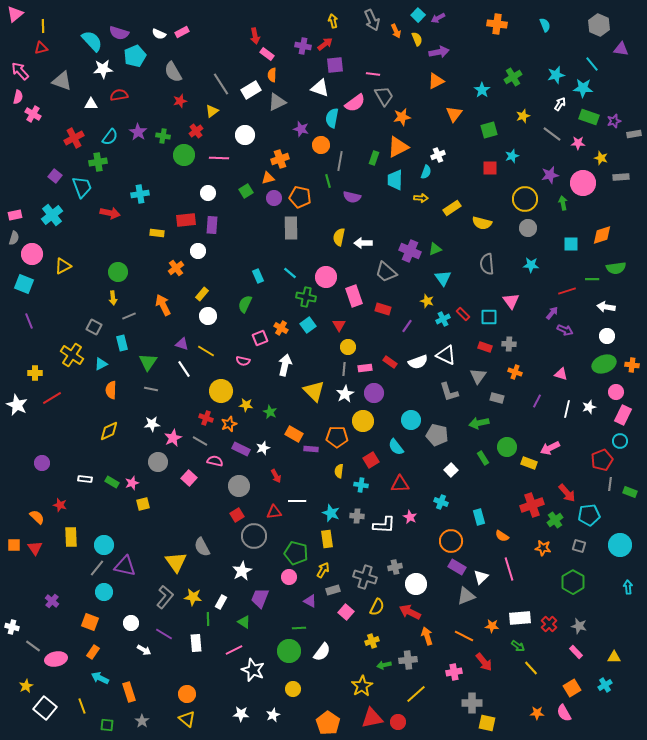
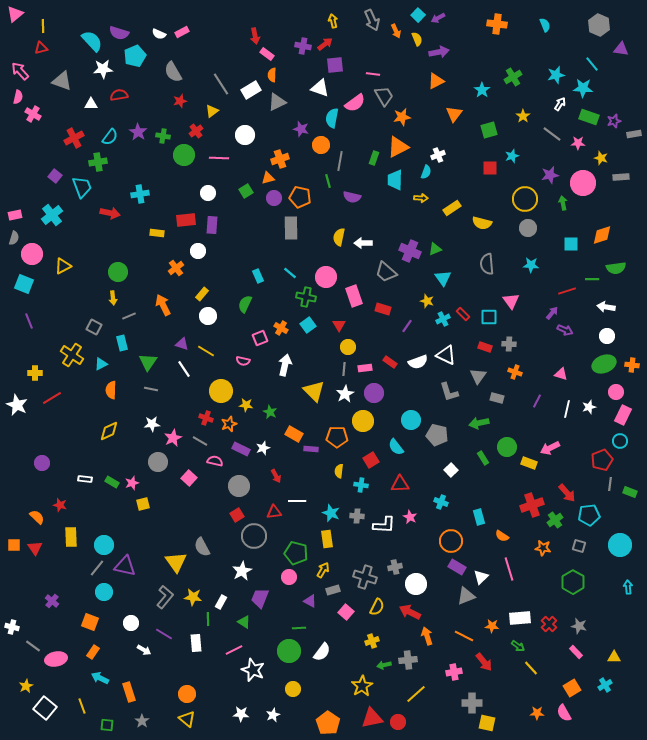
yellow star at (523, 116): rotated 16 degrees counterclockwise
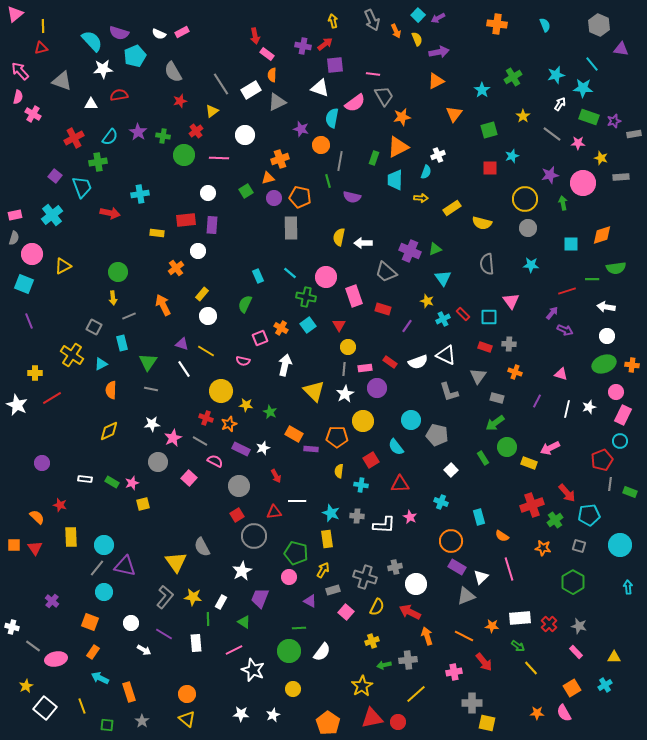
purple circle at (374, 393): moved 3 px right, 5 px up
green arrow at (479, 423): moved 16 px right; rotated 24 degrees counterclockwise
pink semicircle at (215, 461): rotated 14 degrees clockwise
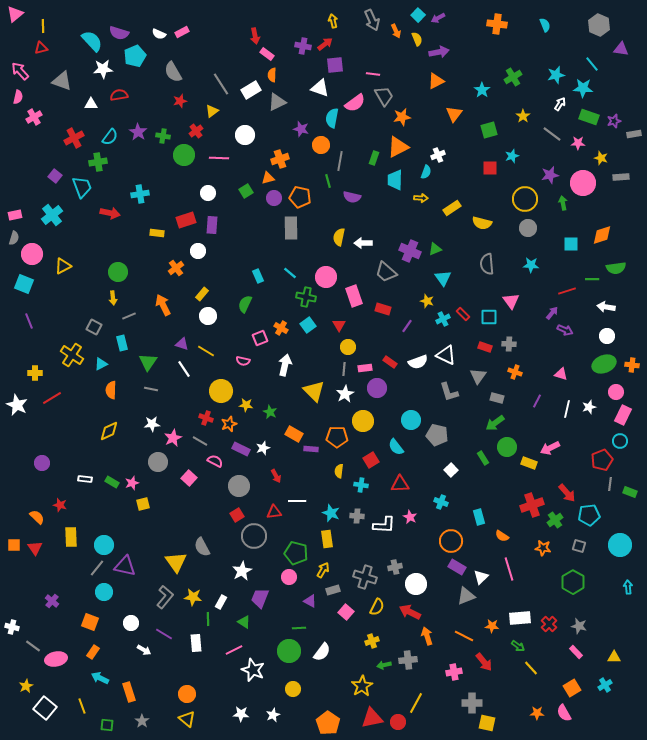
pink cross at (33, 114): moved 1 px right, 3 px down; rotated 28 degrees clockwise
red rectangle at (186, 220): rotated 12 degrees counterclockwise
yellow line at (416, 694): moved 9 px down; rotated 20 degrees counterclockwise
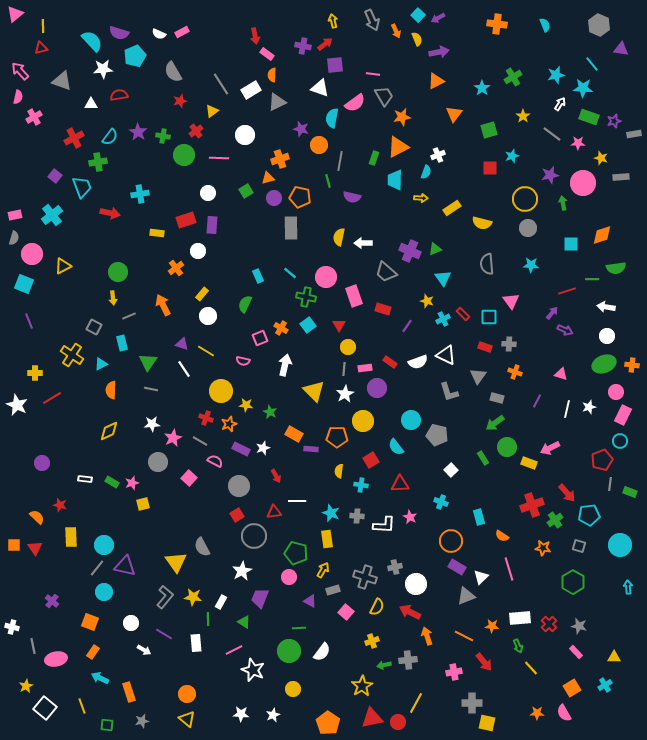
cyan star at (482, 90): moved 2 px up
orange circle at (321, 145): moved 2 px left
gray line at (33, 646): rotated 42 degrees clockwise
green arrow at (518, 646): rotated 32 degrees clockwise
gray star at (142, 721): rotated 24 degrees clockwise
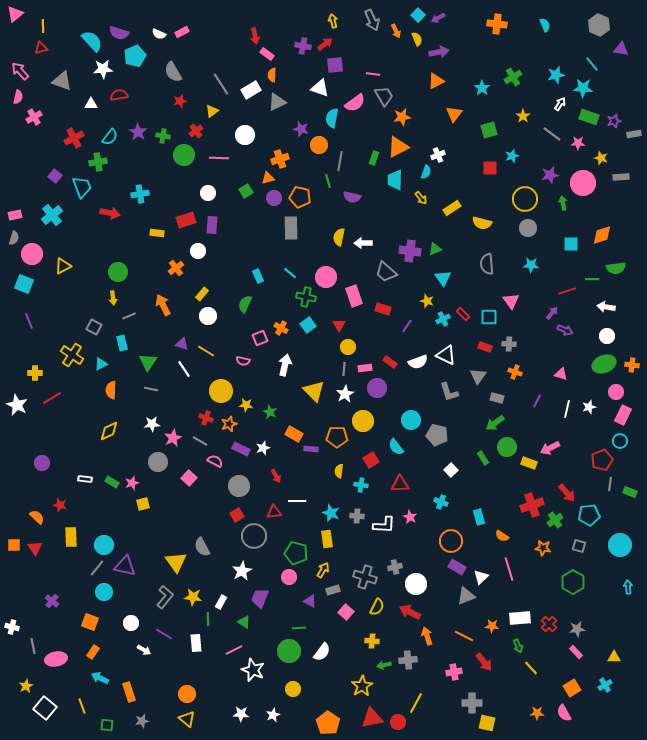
yellow arrow at (421, 198): rotated 48 degrees clockwise
purple cross at (410, 251): rotated 15 degrees counterclockwise
gray star at (579, 626): moved 2 px left, 3 px down; rotated 21 degrees counterclockwise
yellow cross at (372, 641): rotated 24 degrees clockwise
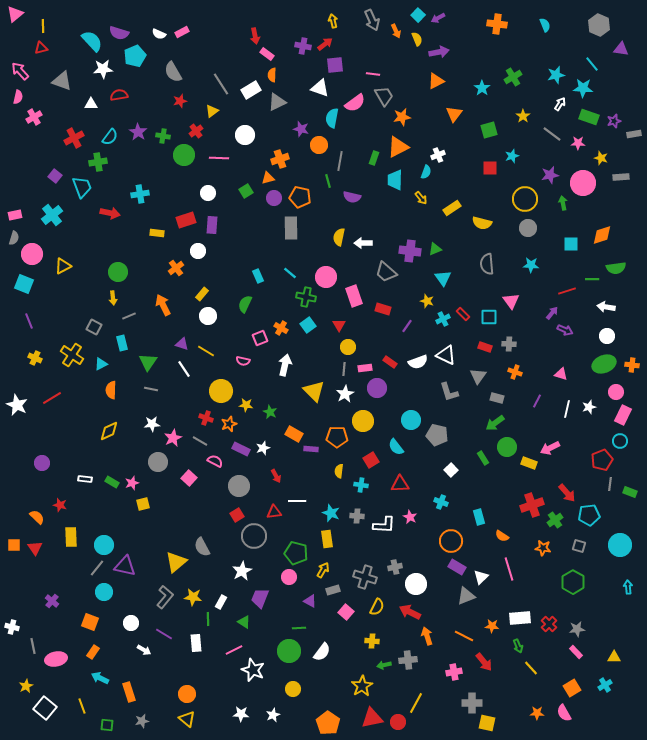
yellow cross at (35, 373): moved 15 px up; rotated 24 degrees clockwise
yellow triangle at (176, 562): rotated 25 degrees clockwise
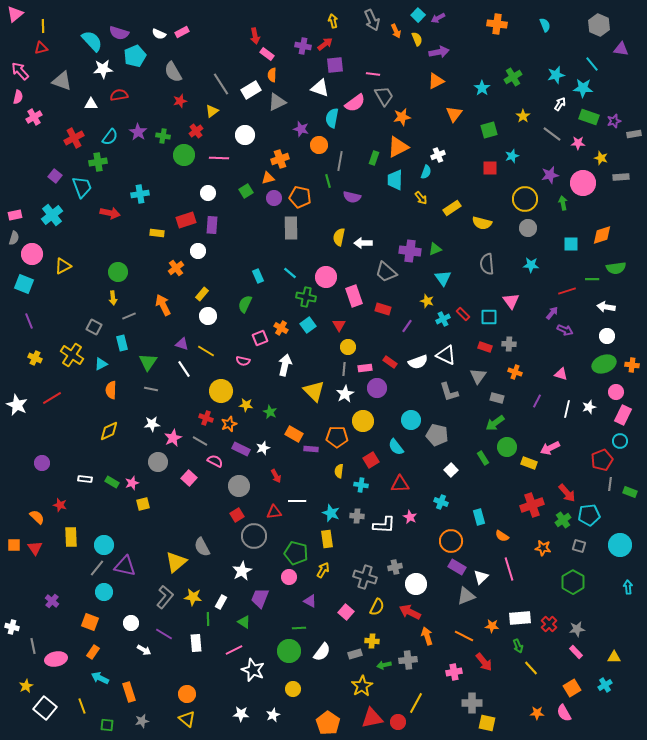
green cross at (555, 520): moved 8 px right
gray rectangle at (333, 590): moved 22 px right, 64 px down
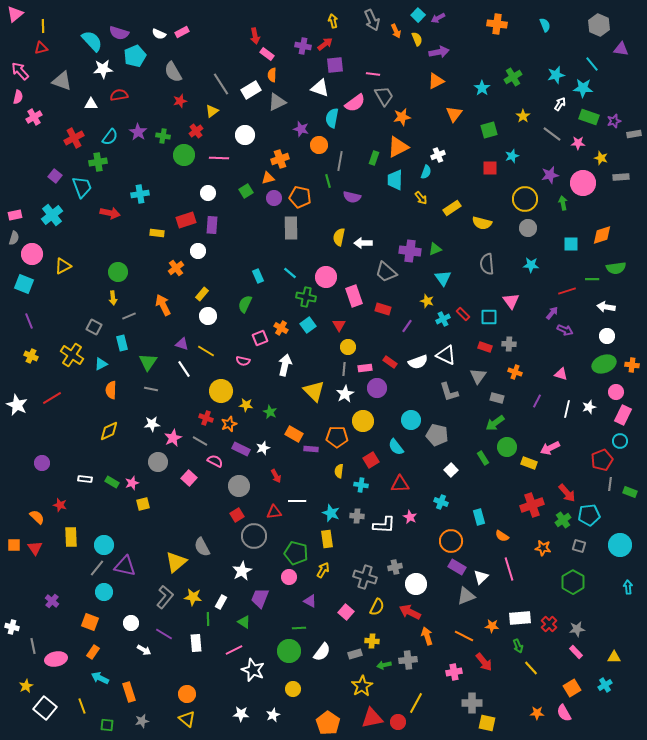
yellow cross at (35, 358): moved 4 px left, 2 px up
